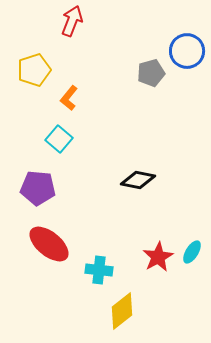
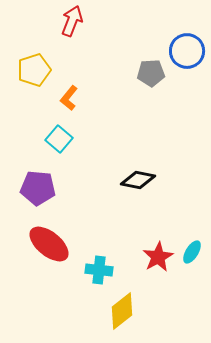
gray pentagon: rotated 12 degrees clockwise
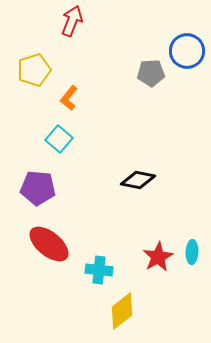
cyan ellipse: rotated 30 degrees counterclockwise
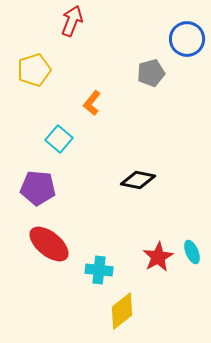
blue circle: moved 12 px up
gray pentagon: rotated 12 degrees counterclockwise
orange L-shape: moved 23 px right, 5 px down
cyan ellipse: rotated 25 degrees counterclockwise
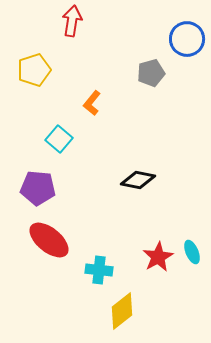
red arrow: rotated 12 degrees counterclockwise
red ellipse: moved 4 px up
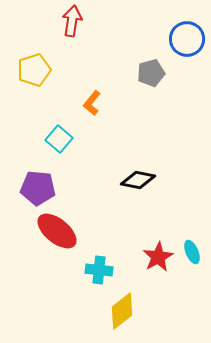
red ellipse: moved 8 px right, 9 px up
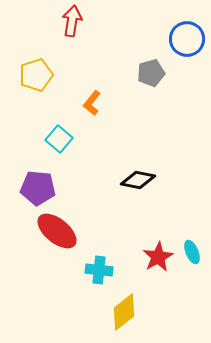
yellow pentagon: moved 2 px right, 5 px down
yellow diamond: moved 2 px right, 1 px down
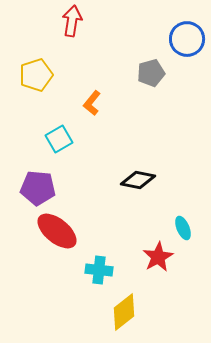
cyan square: rotated 20 degrees clockwise
cyan ellipse: moved 9 px left, 24 px up
